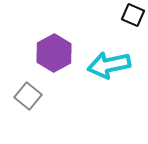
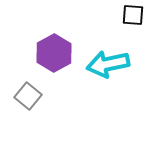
black square: rotated 20 degrees counterclockwise
cyan arrow: moved 1 px left, 1 px up
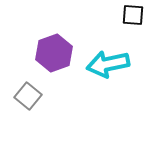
purple hexagon: rotated 9 degrees clockwise
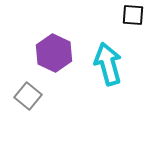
purple hexagon: rotated 15 degrees counterclockwise
cyan arrow: rotated 87 degrees clockwise
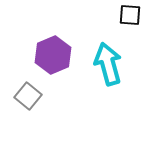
black square: moved 3 px left
purple hexagon: moved 1 px left, 2 px down; rotated 12 degrees clockwise
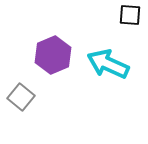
cyan arrow: rotated 51 degrees counterclockwise
gray square: moved 7 px left, 1 px down
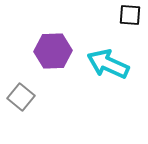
purple hexagon: moved 4 px up; rotated 21 degrees clockwise
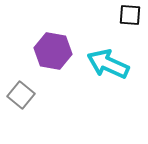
purple hexagon: rotated 12 degrees clockwise
gray square: moved 2 px up
